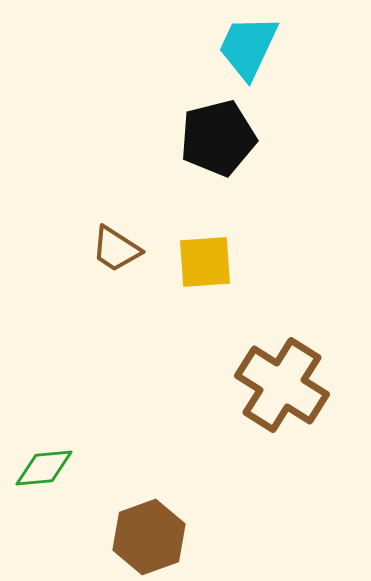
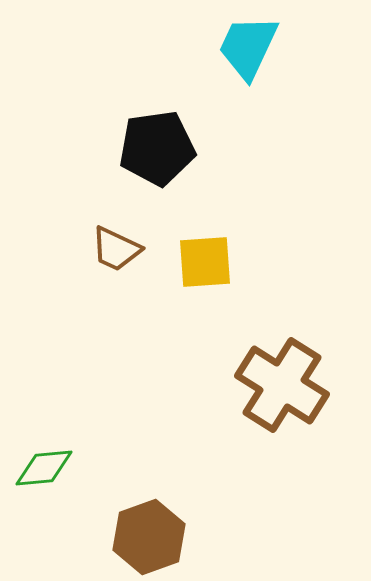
black pentagon: moved 61 px left, 10 px down; rotated 6 degrees clockwise
brown trapezoid: rotated 8 degrees counterclockwise
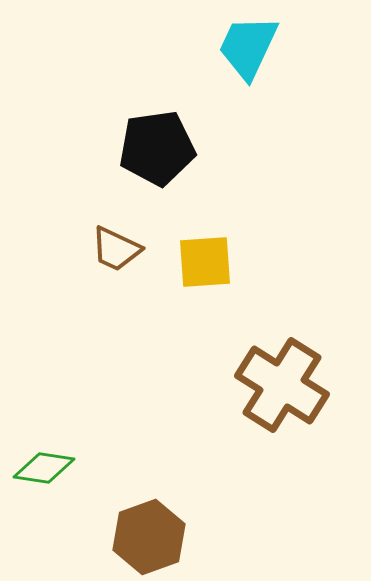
green diamond: rotated 14 degrees clockwise
